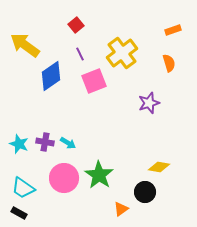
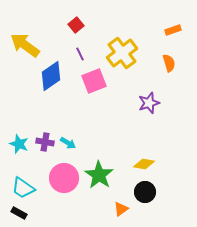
yellow diamond: moved 15 px left, 3 px up
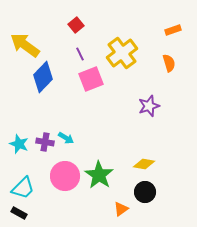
blue diamond: moved 8 px left, 1 px down; rotated 12 degrees counterclockwise
pink square: moved 3 px left, 2 px up
purple star: moved 3 px down
cyan arrow: moved 2 px left, 5 px up
pink circle: moved 1 px right, 2 px up
cyan trapezoid: rotated 80 degrees counterclockwise
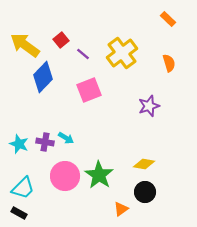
red square: moved 15 px left, 15 px down
orange rectangle: moved 5 px left, 11 px up; rotated 63 degrees clockwise
purple line: moved 3 px right; rotated 24 degrees counterclockwise
pink square: moved 2 px left, 11 px down
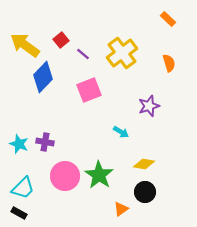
cyan arrow: moved 55 px right, 6 px up
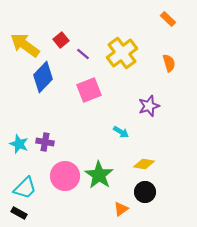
cyan trapezoid: moved 2 px right
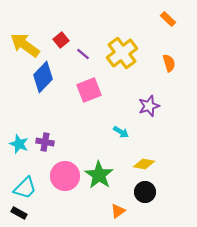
orange triangle: moved 3 px left, 2 px down
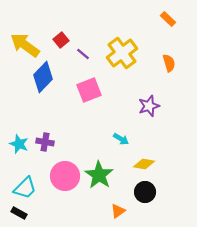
cyan arrow: moved 7 px down
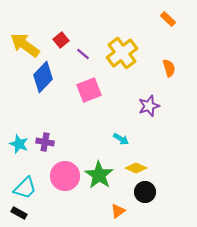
orange semicircle: moved 5 px down
yellow diamond: moved 8 px left, 4 px down; rotated 15 degrees clockwise
